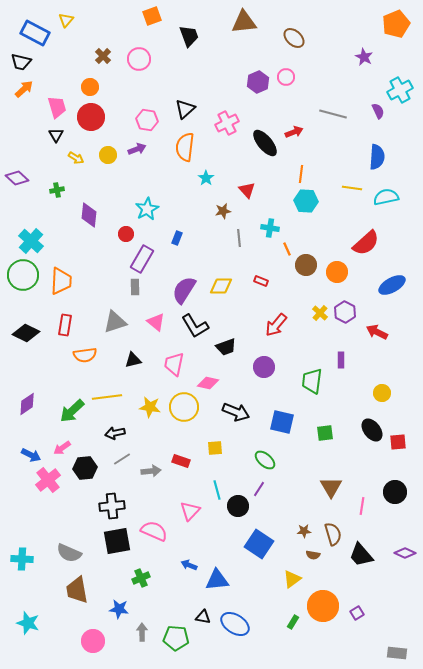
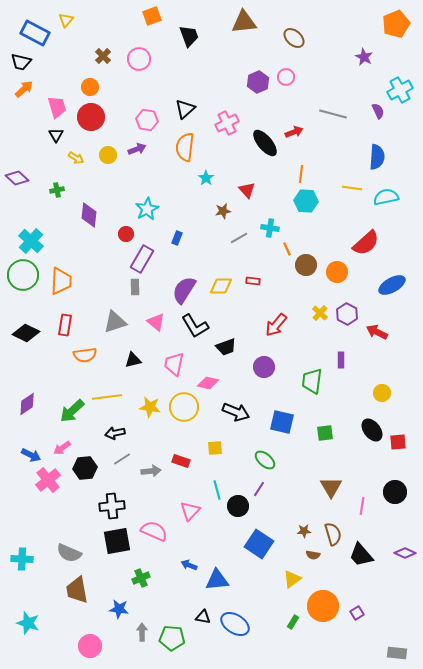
gray line at (239, 238): rotated 66 degrees clockwise
red rectangle at (261, 281): moved 8 px left; rotated 16 degrees counterclockwise
purple hexagon at (345, 312): moved 2 px right, 2 px down
green pentagon at (176, 638): moved 4 px left
pink circle at (93, 641): moved 3 px left, 5 px down
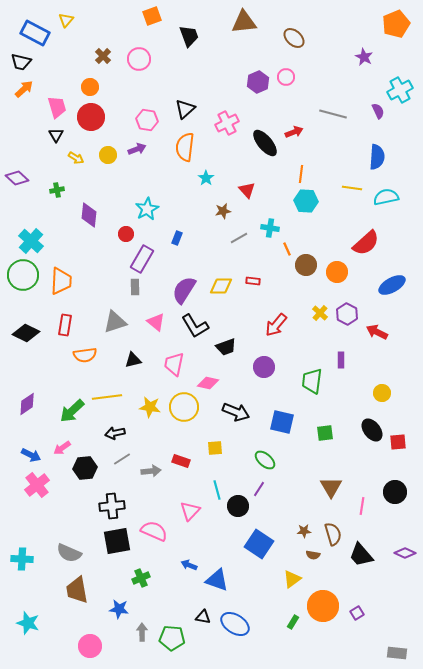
pink cross at (48, 480): moved 11 px left, 5 px down
blue triangle at (217, 580): rotated 25 degrees clockwise
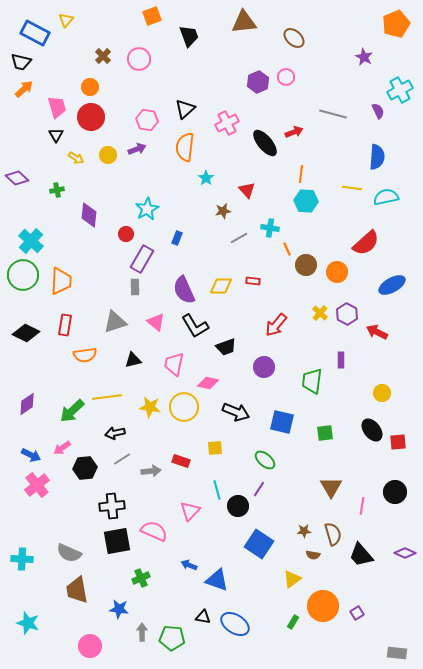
purple semicircle at (184, 290): rotated 56 degrees counterclockwise
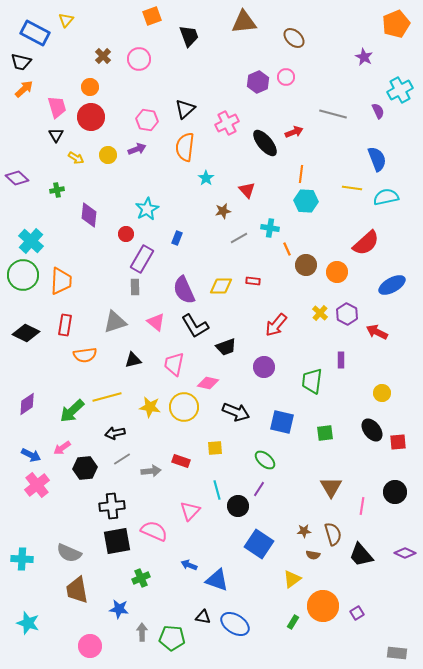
blue semicircle at (377, 157): moved 2 px down; rotated 25 degrees counterclockwise
yellow line at (107, 397): rotated 8 degrees counterclockwise
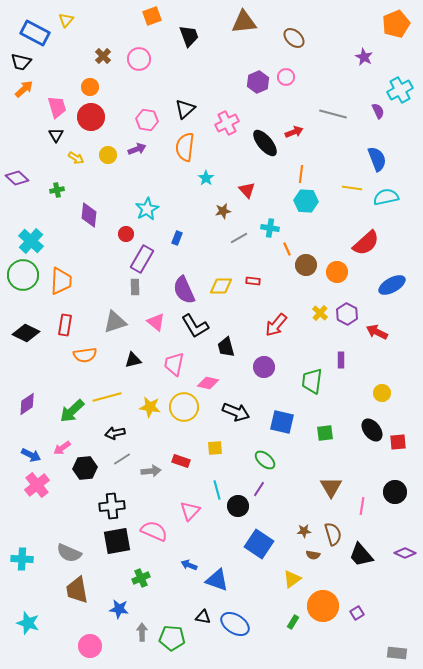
black trapezoid at (226, 347): rotated 95 degrees clockwise
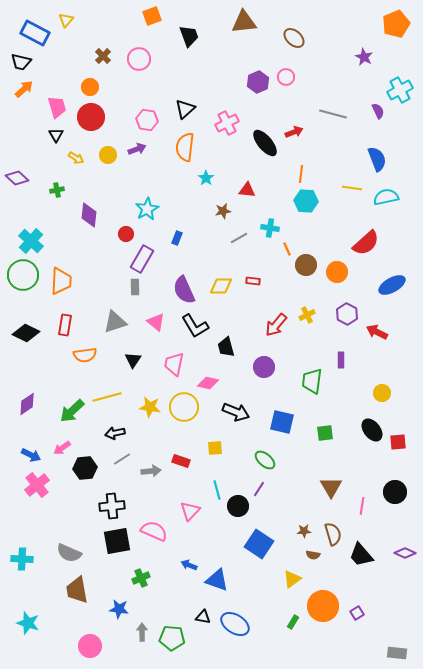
red triangle at (247, 190): rotated 42 degrees counterclockwise
yellow cross at (320, 313): moved 13 px left, 2 px down; rotated 21 degrees clockwise
black triangle at (133, 360): rotated 42 degrees counterclockwise
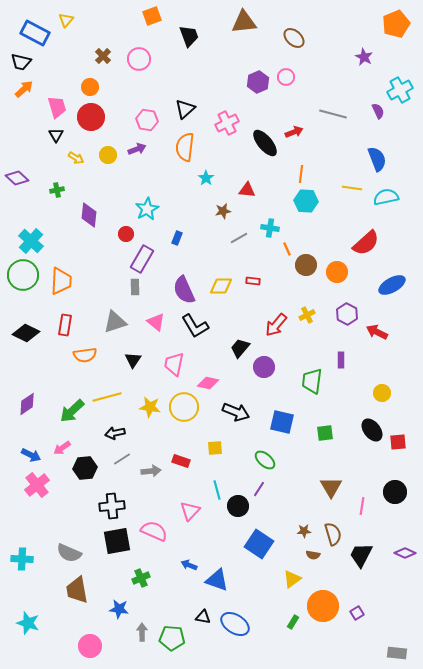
black trapezoid at (226, 347): moved 14 px right, 1 px down; rotated 55 degrees clockwise
black trapezoid at (361, 555): rotated 68 degrees clockwise
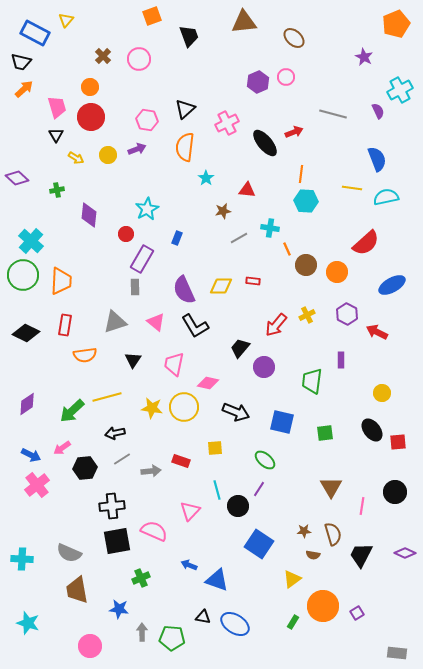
yellow star at (150, 407): moved 2 px right, 1 px down
